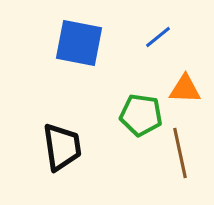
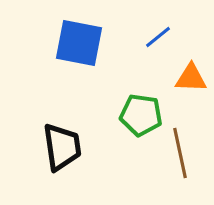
orange triangle: moved 6 px right, 11 px up
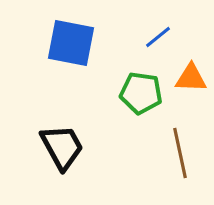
blue square: moved 8 px left
green pentagon: moved 22 px up
black trapezoid: rotated 21 degrees counterclockwise
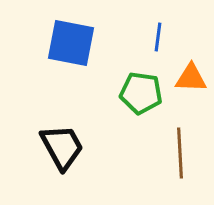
blue line: rotated 44 degrees counterclockwise
brown line: rotated 9 degrees clockwise
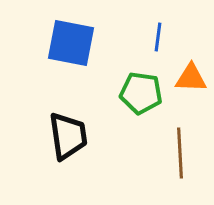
black trapezoid: moved 6 px right, 11 px up; rotated 21 degrees clockwise
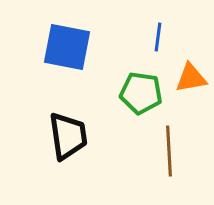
blue square: moved 4 px left, 4 px down
orange triangle: rotated 12 degrees counterclockwise
brown line: moved 11 px left, 2 px up
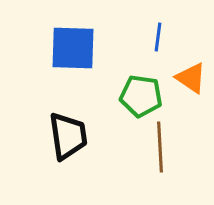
blue square: moved 6 px right, 1 px down; rotated 9 degrees counterclockwise
orange triangle: rotated 44 degrees clockwise
green pentagon: moved 3 px down
brown line: moved 9 px left, 4 px up
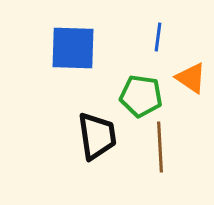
black trapezoid: moved 29 px right
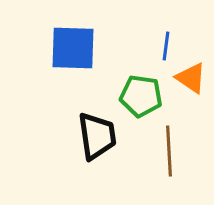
blue line: moved 8 px right, 9 px down
brown line: moved 9 px right, 4 px down
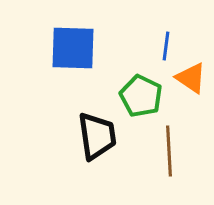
green pentagon: rotated 18 degrees clockwise
